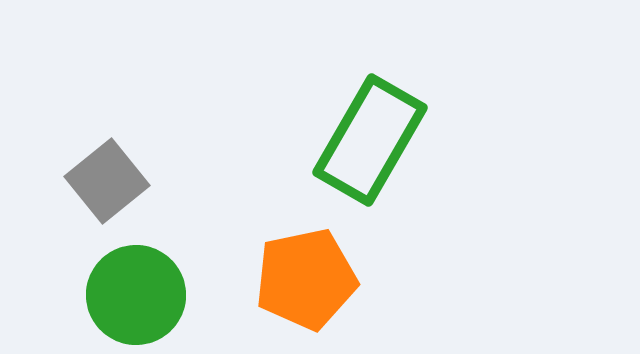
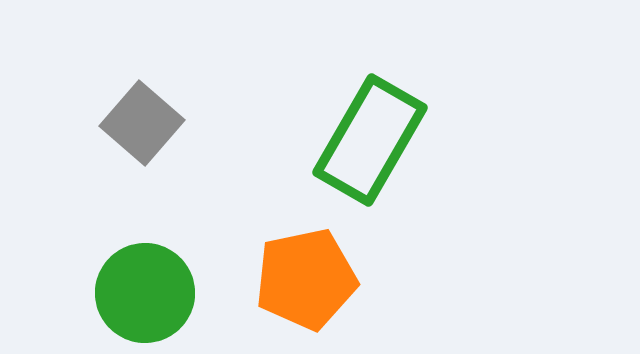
gray square: moved 35 px right, 58 px up; rotated 10 degrees counterclockwise
green circle: moved 9 px right, 2 px up
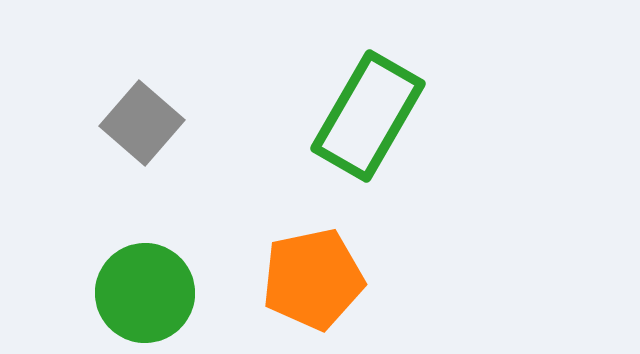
green rectangle: moved 2 px left, 24 px up
orange pentagon: moved 7 px right
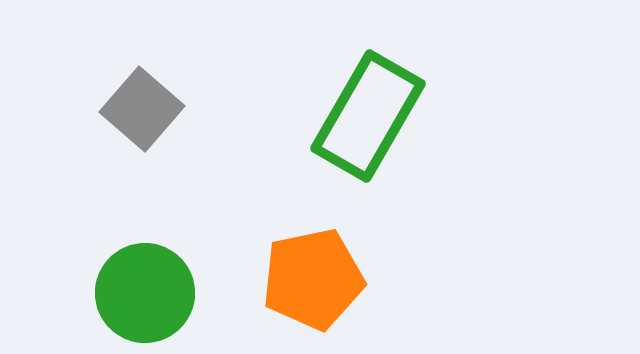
gray square: moved 14 px up
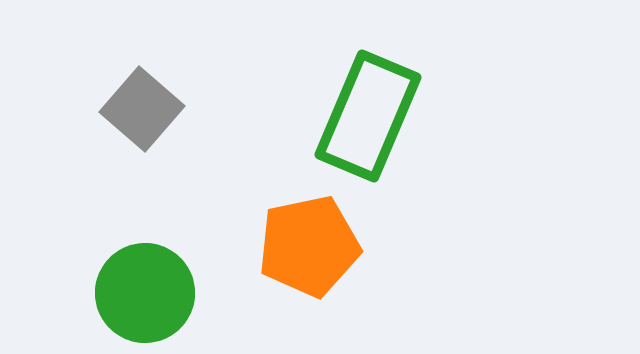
green rectangle: rotated 7 degrees counterclockwise
orange pentagon: moved 4 px left, 33 px up
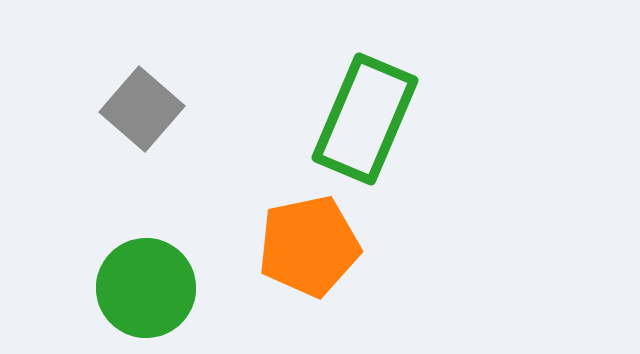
green rectangle: moved 3 px left, 3 px down
green circle: moved 1 px right, 5 px up
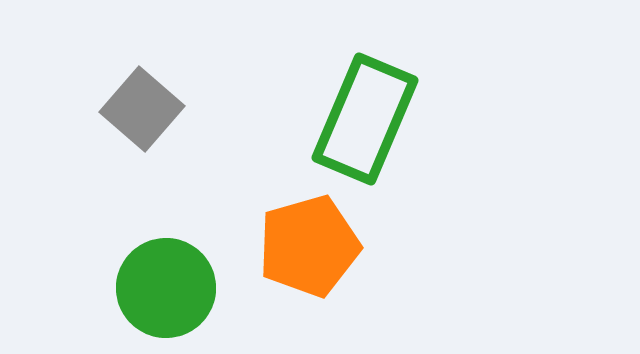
orange pentagon: rotated 4 degrees counterclockwise
green circle: moved 20 px right
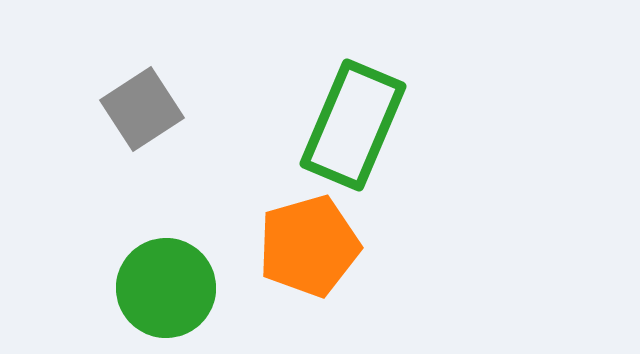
gray square: rotated 16 degrees clockwise
green rectangle: moved 12 px left, 6 px down
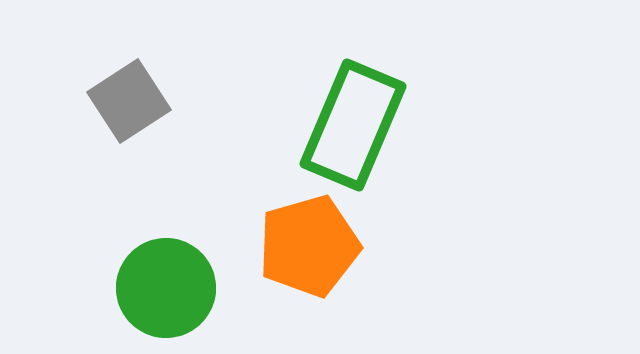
gray square: moved 13 px left, 8 px up
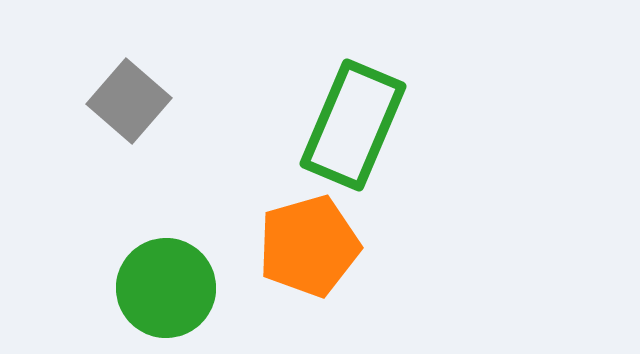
gray square: rotated 16 degrees counterclockwise
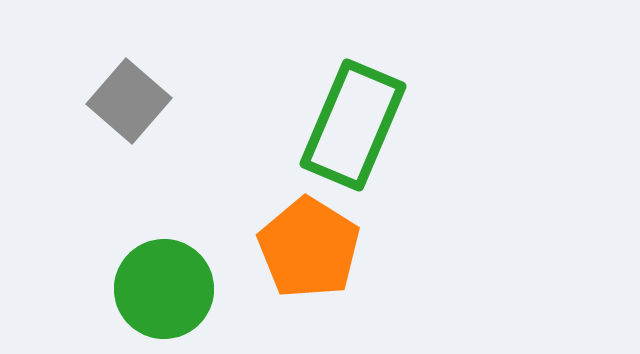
orange pentagon: moved 2 px down; rotated 24 degrees counterclockwise
green circle: moved 2 px left, 1 px down
